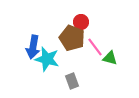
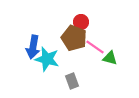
brown pentagon: moved 2 px right
pink line: rotated 18 degrees counterclockwise
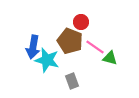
brown pentagon: moved 4 px left, 3 px down
cyan star: moved 1 px down
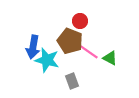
red circle: moved 1 px left, 1 px up
pink line: moved 6 px left, 5 px down
green triangle: rotated 14 degrees clockwise
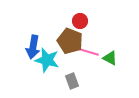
pink line: rotated 18 degrees counterclockwise
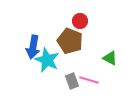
pink line: moved 28 px down
cyan star: rotated 10 degrees clockwise
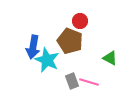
pink line: moved 2 px down
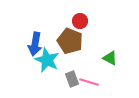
blue arrow: moved 2 px right, 3 px up
gray rectangle: moved 2 px up
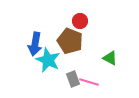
cyan star: moved 1 px right
gray rectangle: moved 1 px right
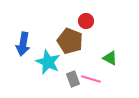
red circle: moved 6 px right
blue arrow: moved 12 px left
cyan star: moved 2 px down
pink line: moved 2 px right, 3 px up
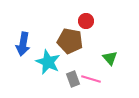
brown pentagon: rotated 10 degrees counterclockwise
green triangle: rotated 21 degrees clockwise
